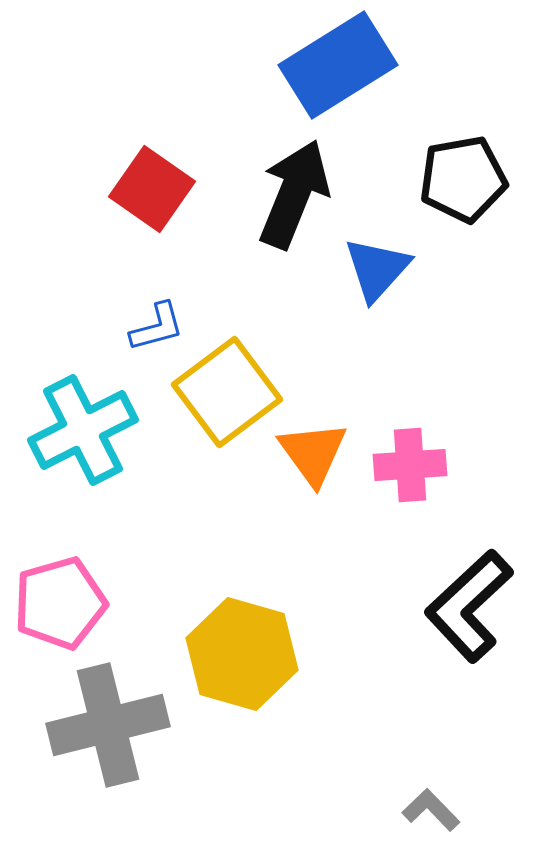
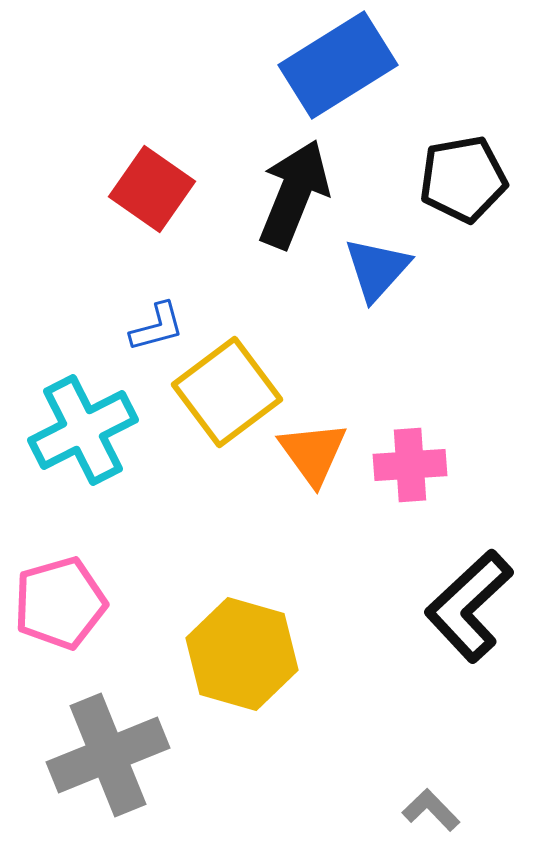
gray cross: moved 30 px down; rotated 8 degrees counterclockwise
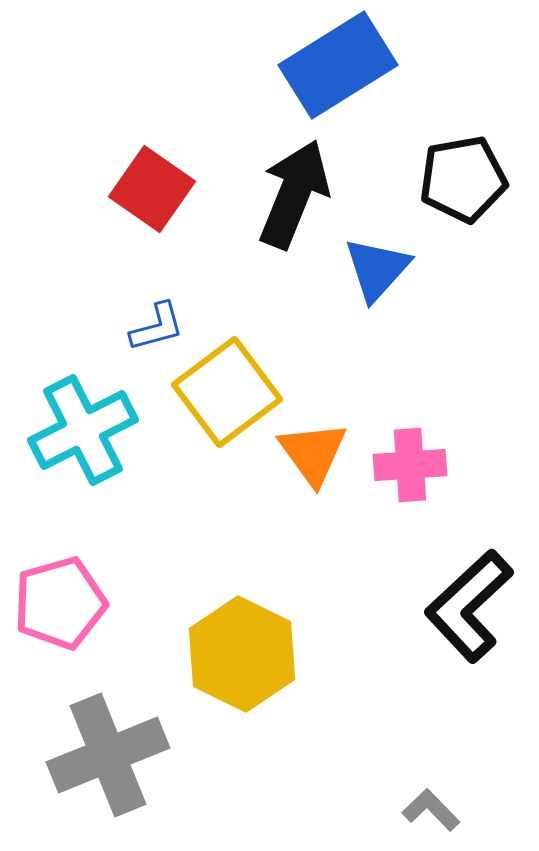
yellow hexagon: rotated 10 degrees clockwise
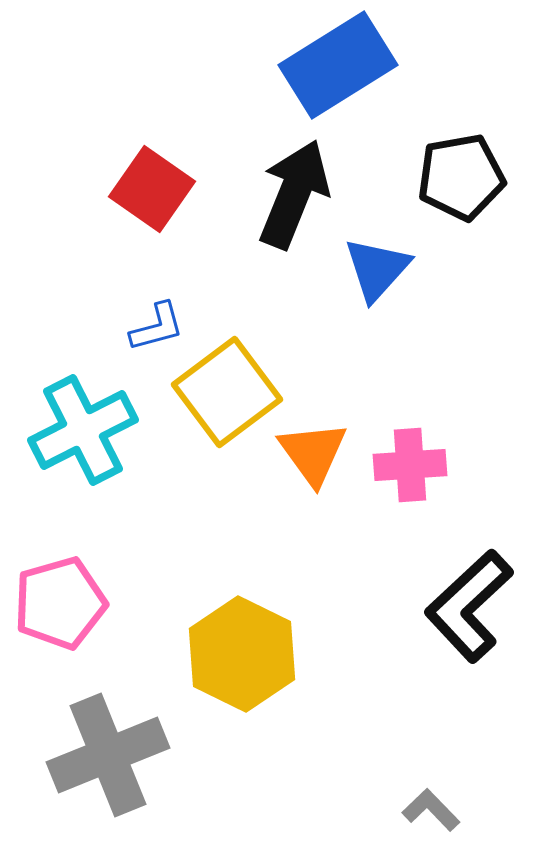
black pentagon: moved 2 px left, 2 px up
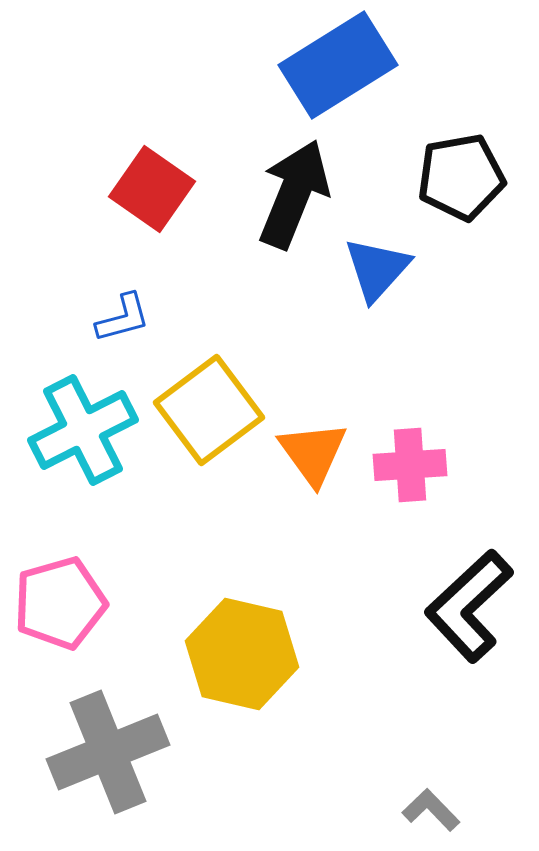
blue L-shape: moved 34 px left, 9 px up
yellow square: moved 18 px left, 18 px down
yellow hexagon: rotated 13 degrees counterclockwise
gray cross: moved 3 px up
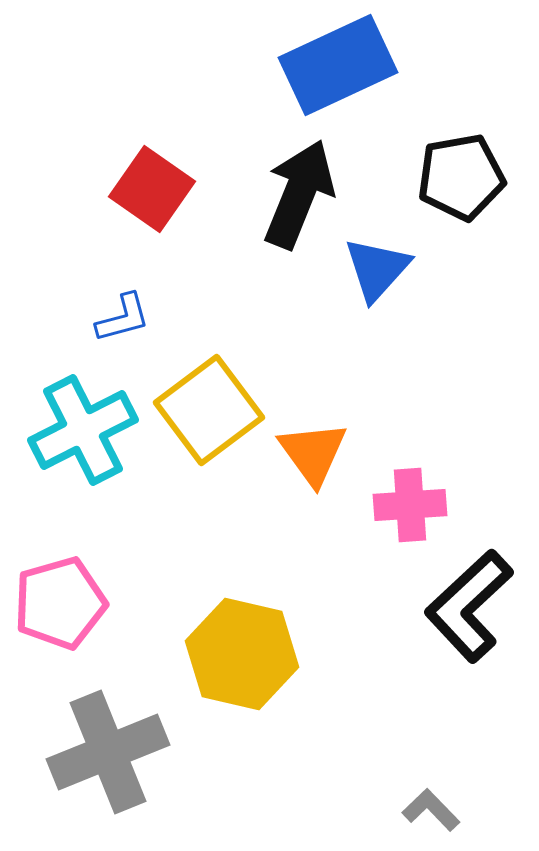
blue rectangle: rotated 7 degrees clockwise
black arrow: moved 5 px right
pink cross: moved 40 px down
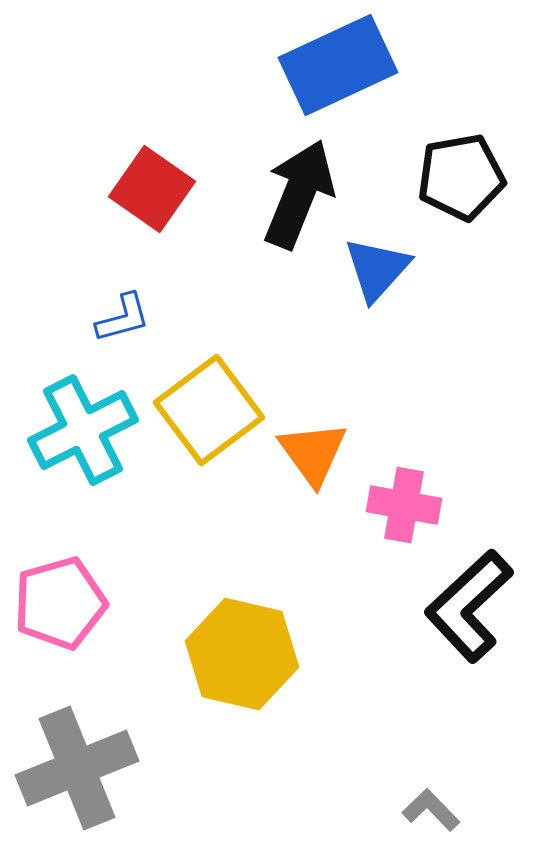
pink cross: moved 6 px left; rotated 14 degrees clockwise
gray cross: moved 31 px left, 16 px down
